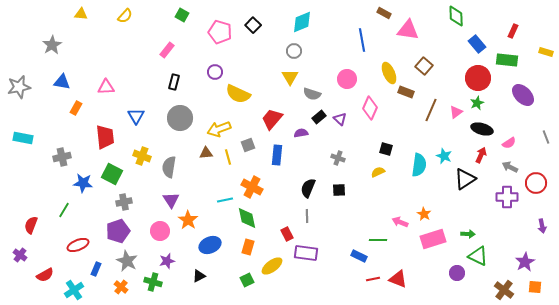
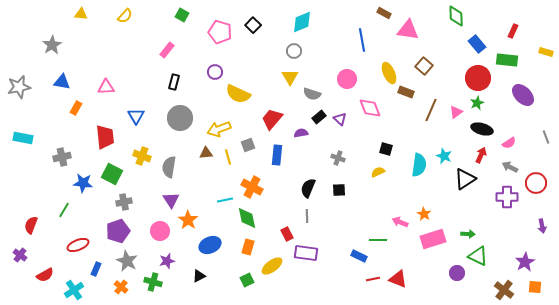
pink diamond at (370, 108): rotated 45 degrees counterclockwise
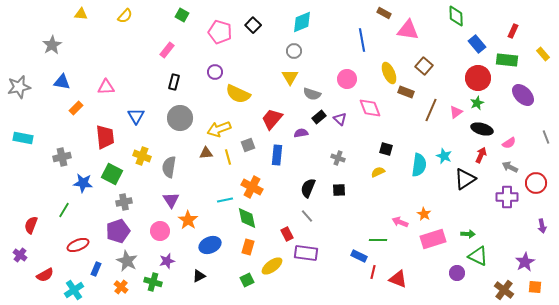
yellow rectangle at (546, 52): moved 3 px left, 2 px down; rotated 32 degrees clockwise
orange rectangle at (76, 108): rotated 16 degrees clockwise
gray line at (307, 216): rotated 40 degrees counterclockwise
red line at (373, 279): moved 7 px up; rotated 64 degrees counterclockwise
